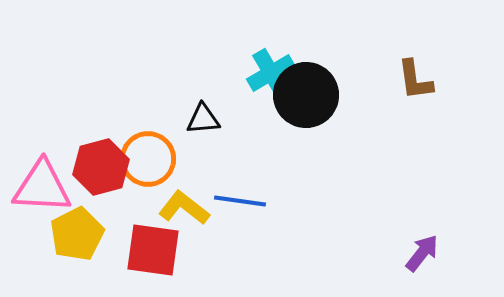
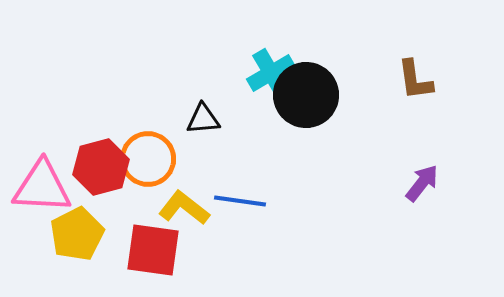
purple arrow: moved 70 px up
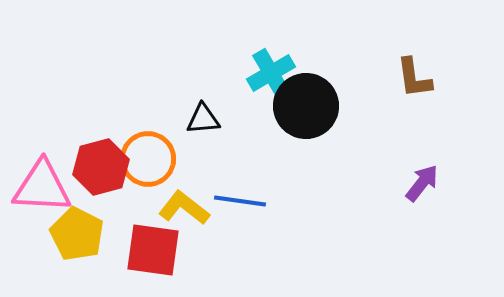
brown L-shape: moved 1 px left, 2 px up
black circle: moved 11 px down
yellow pentagon: rotated 18 degrees counterclockwise
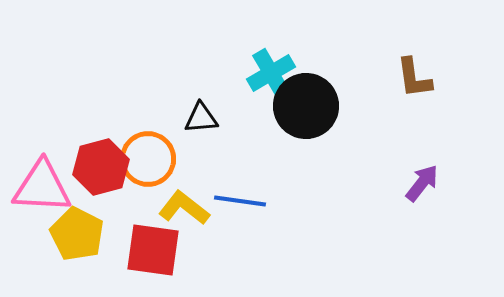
black triangle: moved 2 px left, 1 px up
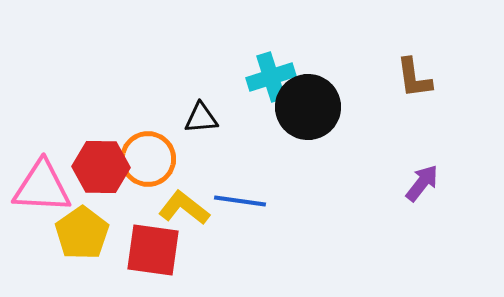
cyan cross: moved 4 px down; rotated 12 degrees clockwise
black circle: moved 2 px right, 1 px down
red hexagon: rotated 16 degrees clockwise
yellow pentagon: moved 5 px right, 1 px up; rotated 10 degrees clockwise
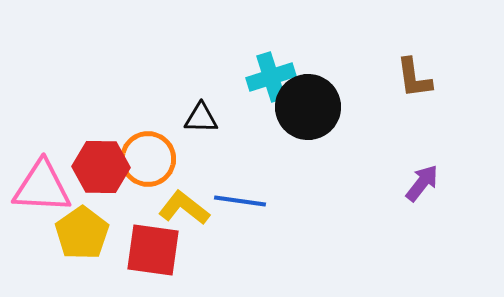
black triangle: rotated 6 degrees clockwise
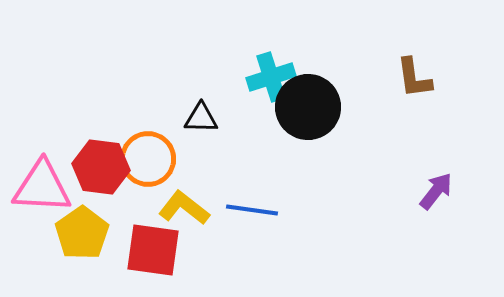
red hexagon: rotated 6 degrees clockwise
purple arrow: moved 14 px right, 8 px down
blue line: moved 12 px right, 9 px down
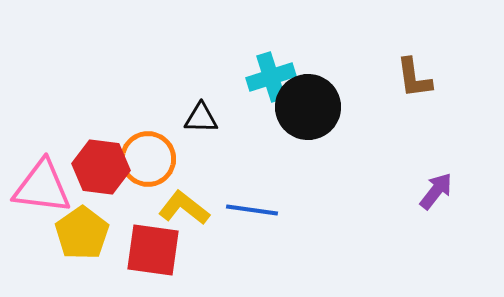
pink triangle: rotated 4 degrees clockwise
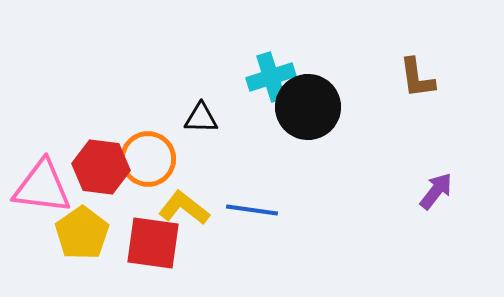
brown L-shape: moved 3 px right
red square: moved 7 px up
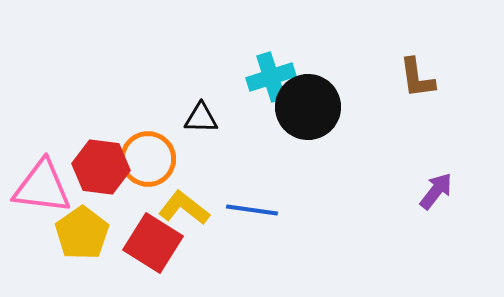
red square: rotated 24 degrees clockwise
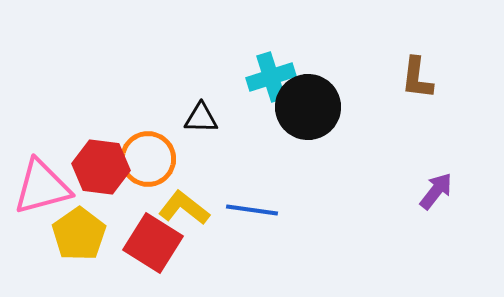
brown L-shape: rotated 15 degrees clockwise
pink triangle: rotated 22 degrees counterclockwise
yellow pentagon: moved 3 px left, 1 px down
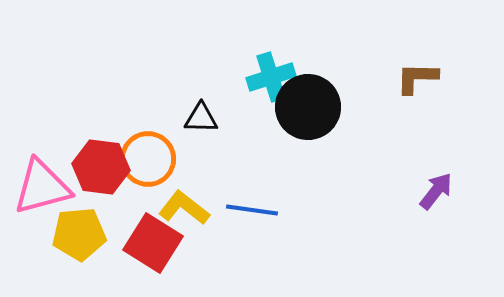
brown L-shape: rotated 84 degrees clockwise
yellow pentagon: rotated 30 degrees clockwise
